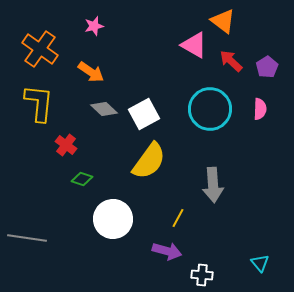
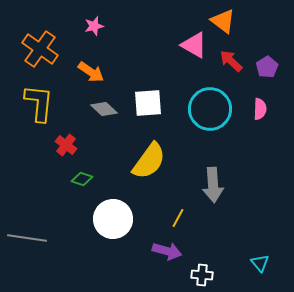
white square: moved 4 px right, 11 px up; rotated 24 degrees clockwise
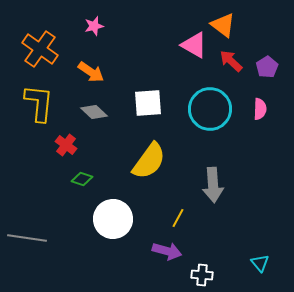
orange triangle: moved 4 px down
gray diamond: moved 10 px left, 3 px down
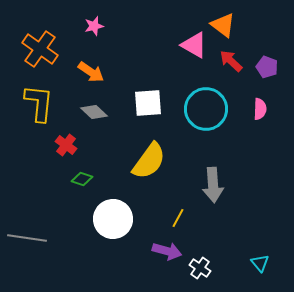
purple pentagon: rotated 20 degrees counterclockwise
cyan circle: moved 4 px left
white cross: moved 2 px left, 7 px up; rotated 30 degrees clockwise
